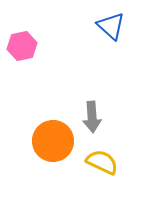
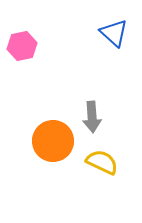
blue triangle: moved 3 px right, 7 px down
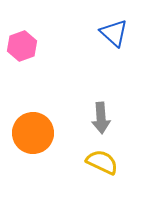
pink hexagon: rotated 8 degrees counterclockwise
gray arrow: moved 9 px right, 1 px down
orange circle: moved 20 px left, 8 px up
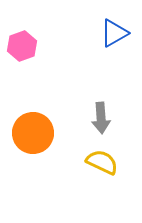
blue triangle: rotated 48 degrees clockwise
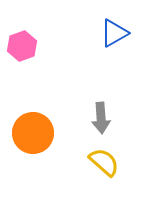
yellow semicircle: moved 2 px right; rotated 16 degrees clockwise
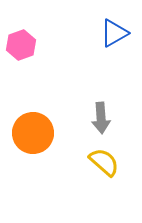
pink hexagon: moved 1 px left, 1 px up
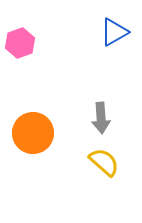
blue triangle: moved 1 px up
pink hexagon: moved 1 px left, 2 px up
